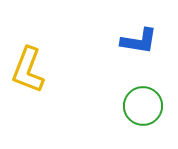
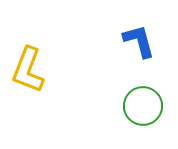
blue L-shape: rotated 114 degrees counterclockwise
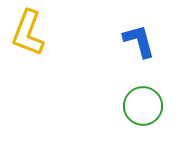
yellow L-shape: moved 37 px up
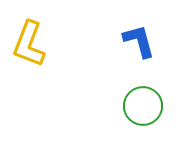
yellow L-shape: moved 1 px right, 11 px down
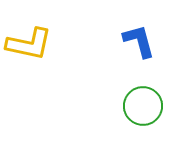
yellow L-shape: rotated 99 degrees counterclockwise
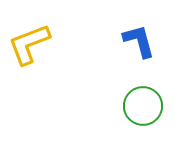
yellow L-shape: rotated 147 degrees clockwise
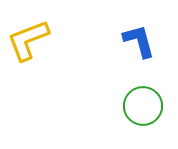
yellow L-shape: moved 1 px left, 4 px up
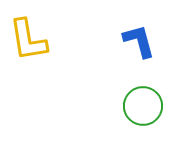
yellow L-shape: rotated 78 degrees counterclockwise
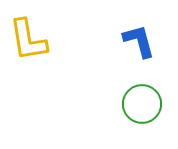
green circle: moved 1 px left, 2 px up
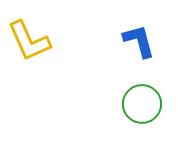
yellow L-shape: moved 1 px right, 1 px down; rotated 15 degrees counterclockwise
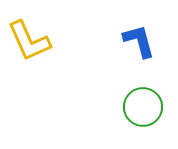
green circle: moved 1 px right, 3 px down
